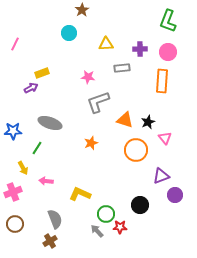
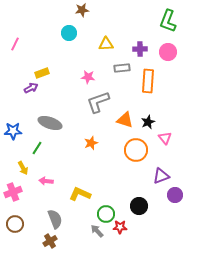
brown star: rotated 24 degrees clockwise
orange rectangle: moved 14 px left
black circle: moved 1 px left, 1 px down
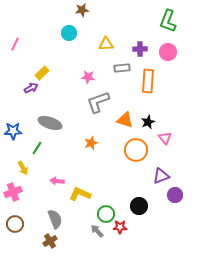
yellow rectangle: rotated 24 degrees counterclockwise
pink arrow: moved 11 px right
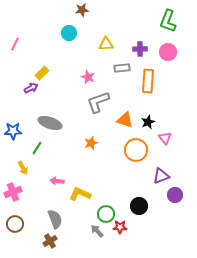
pink star: rotated 16 degrees clockwise
